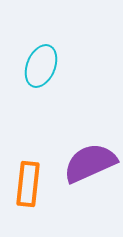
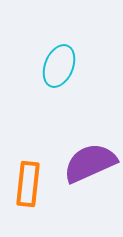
cyan ellipse: moved 18 px right
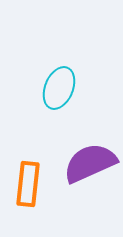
cyan ellipse: moved 22 px down
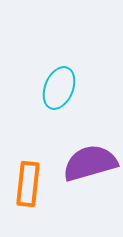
purple semicircle: rotated 8 degrees clockwise
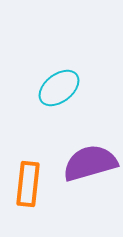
cyan ellipse: rotated 30 degrees clockwise
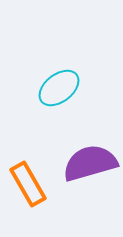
orange rectangle: rotated 36 degrees counterclockwise
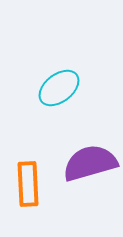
orange rectangle: rotated 27 degrees clockwise
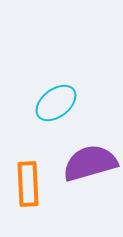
cyan ellipse: moved 3 px left, 15 px down
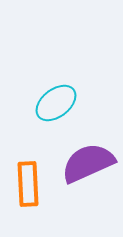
purple semicircle: moved 2 px left; rotated 8 degrees counterclockwise
